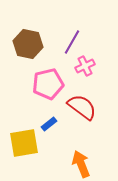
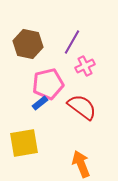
blue rectangle: moved 9 px left, 21 px up
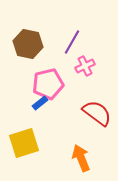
red semicircle: moved 15 px right, 6 px down
yellow square: rotated 8 degrees counterclockwise
orange arrow: moved 6 px up
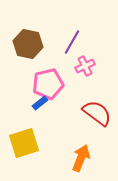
orange arrow: rotated 44 degrees clockwise
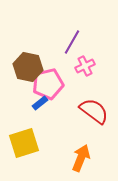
brown hexagon: moved 23 px down
red semicircle: moved 3 px left, 2 px up
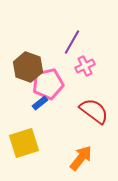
brown hexagon: rotated 8 degrees clockwise
orange arrow: rotated 16 degrees clockwise
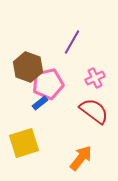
pink cross: moved 10 px right, 12 px down
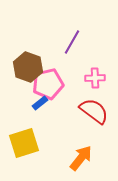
pink cross: rotated 24 degrees clockwise
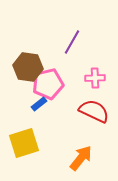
brown hexagon: rotated 12 degrees counterclockwise
blue rectangle: moved 1 px left, 1 px down
red semicircle: rotated 12 degrees counterclockwise
